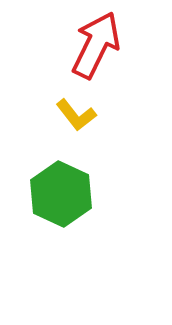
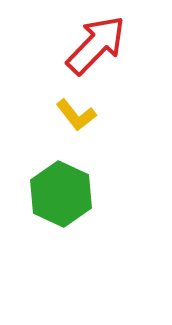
red arrow: rotated 18 degrees clockwise
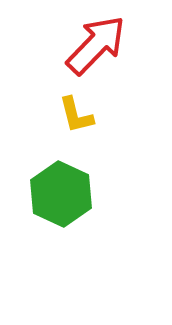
yellow L-shape: rotated 24 degrees clockwise
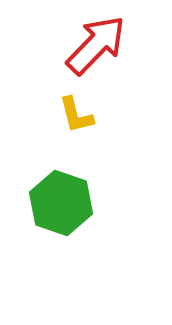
green hexagon: moved 9 px down; rotated 6 degrees counterclockwise
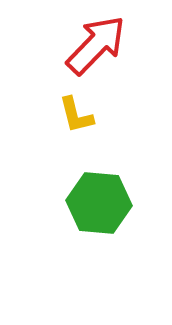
green hexagon: moved 38 px right; rotated 14 degrees counterclockwise
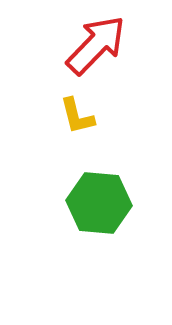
yellow L-shape: moved 1 px right, 1 px down
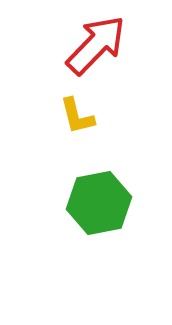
green hexagon: rotated 16 degrees counterclockwise
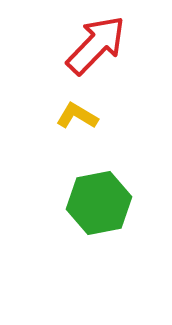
yellow L-shape: rotated 135 degrees clockwise
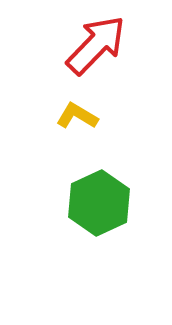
green hexagon: rotated 14 degrees counterclockwise
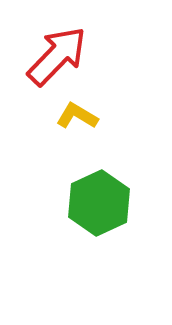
red arrow: moved 39 px left, 11 px down
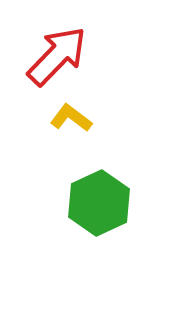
yellow L-shape: moved 6 px left, 2 px down; rotated 6 degrees clockwise
